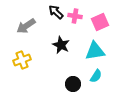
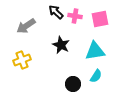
pink square: moved 3 px up; rotated 12 degrees clockwise
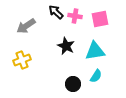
black star: moved 5 px right, 1 px down
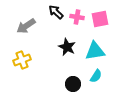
pink cross: moved 2 px right, 1 px down
black star: moved 1 px right, 1 px down
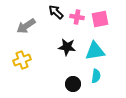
black star: rotated 18 degrees counterclockwise
cyan semicircle: rotated 24 degrees counterclockwise
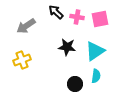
cyan triangle: rotated 25 degrees counterclockwise
black circle: moved 2 px right
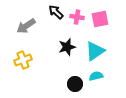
black star: rotated 24 degrees counterclockwise
yellow cross: moved 1 px right
cyan semicircle: rotated 112 degrees counterclockwise
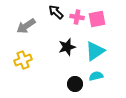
pink square: moved 3 px left
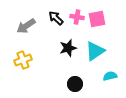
black arrow: moved 6 px down
black star: moved 1 px right, 1 px down
cyan semicircle: moved 14 px right
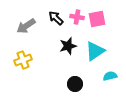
black star: moved 2 px up
